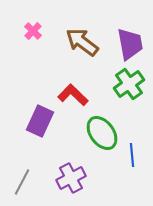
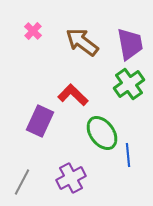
blue line: moved 4 px left
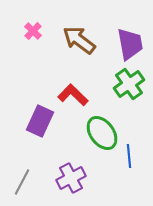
brown arrow: moved 3 px left, 2 px up
blue line: moved 1 px right, 1 px down
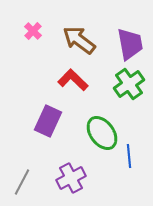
red L-shape: moved 15 px up
purple rectangle: moved 8 px right
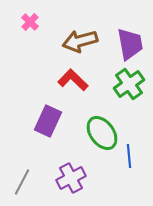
pink cross: moved 3 px left, 9 px up
brown arrow: moved 1 px right, 1 px down; rotated 52 degrees counterclockwise
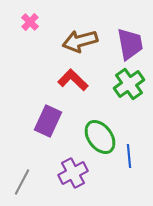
green ellipse: moved 2 px left, 4 px down
purple cross: moved 2 px right, 5 px up
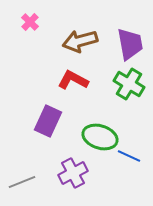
red L-shape: rotated 16 degrees counterclockwise
green cross: rotated 24 degrees counterclockwise
green ellipse: rotated 36 degrees counterclockwise
blue line: rotated 60 degrees counterclockwise
gray line: rotated 40 degrees clockwise
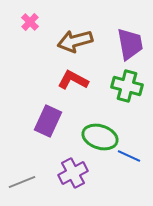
brown arrow: moved 5 px left
green cross: moved 2 px left, 2 px down; rotated 16 degrees counterclockwise
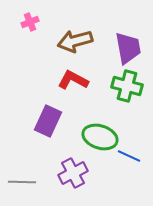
pink cross: rotated 24 degrees clockwise
purple trapezoid: moved 2 px left, 4 px down
gray line: rotated 24 degrees clockwise
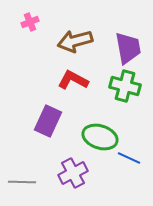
green cross: moved 2 px left
blue line: moved 2 px down
